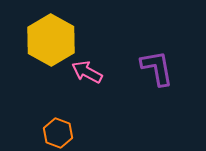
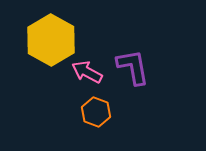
purple L-shape: moved 24 px left, 1 px up
orange hexagon: moved 38 px right, 21 px up
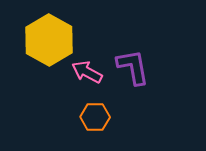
yellow hexagon: moved 2 px left
orange hexagon: moved 1 px left, 5 px down; rotated 20 degrees counterclockwise
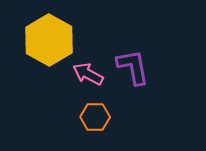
pink arrow: moved 1 px right, 2 px down
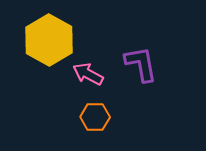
purple L-shape: moved 8 px right, 3 px up
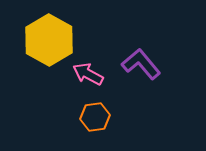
purple L-shape: rotated 30 degrees counterclockwise
orange hexagon: rotated 8 degrees counterclockwise
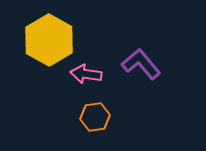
pink arrow: moved 2 px left; rotated 20 degrees counterclockwise
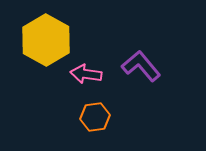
yellow hexagon: moved 3 px left
purple L-shape: moved 2 px down
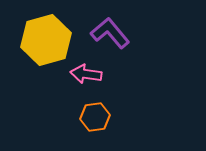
yellow hexagon: rotated 15 degrees clockwise
purple L-shape: moved 31 px left, 33 px up
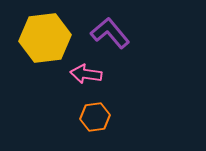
yellow hexagon: moved 1 px left, 2 px up; rotated 9 degrees clockwise
